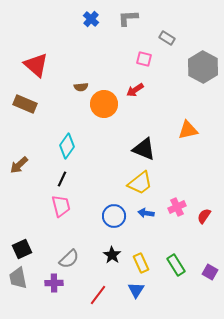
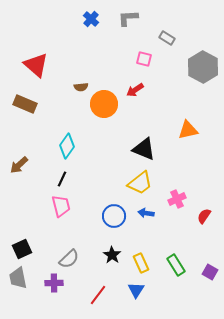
pink cross: moved 8 px up
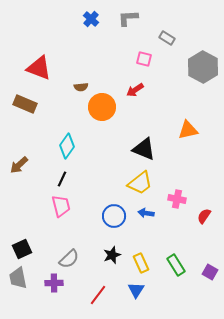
red triangle: moved 3 px right, 3 px down; rotated 20 degrees counterclockwise
orange circle: moved 2 px left, 3 px down
pink cross: rotated 36 degrees clockwise
black star: rotated 18 degrees clockwise
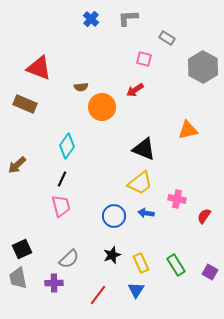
brown arrow: moved 2 px left
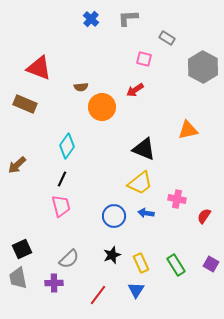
purple square: moved 1 px right, 8 px up
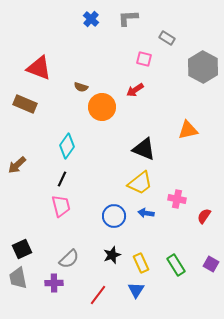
brown semicircle: rotated 24 degrees clockwise
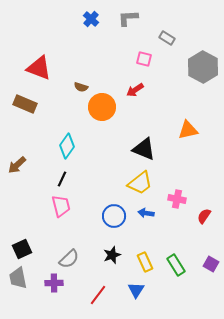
yellow rectangle: moved 4 px right, 1 px up
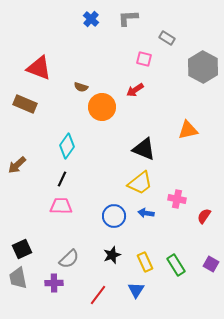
pink trapezoid: rotated 75 degrees counterclockwise
